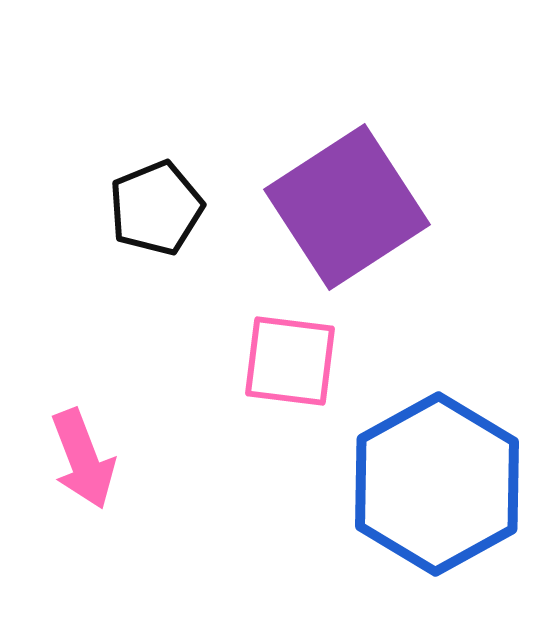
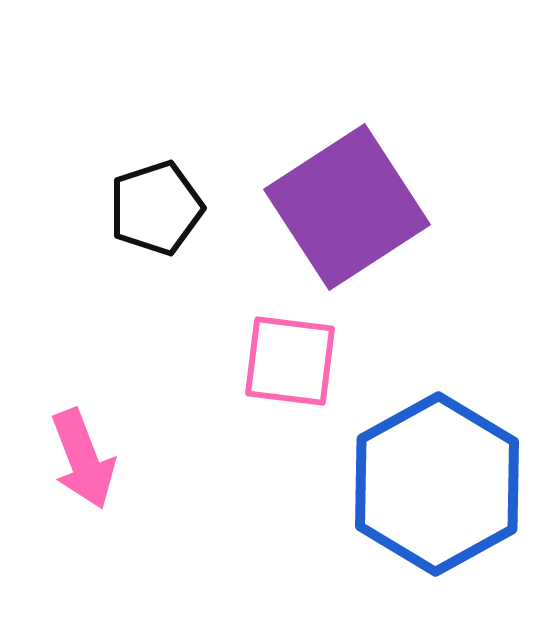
black pentagon: rotated 4 degrees clockwise
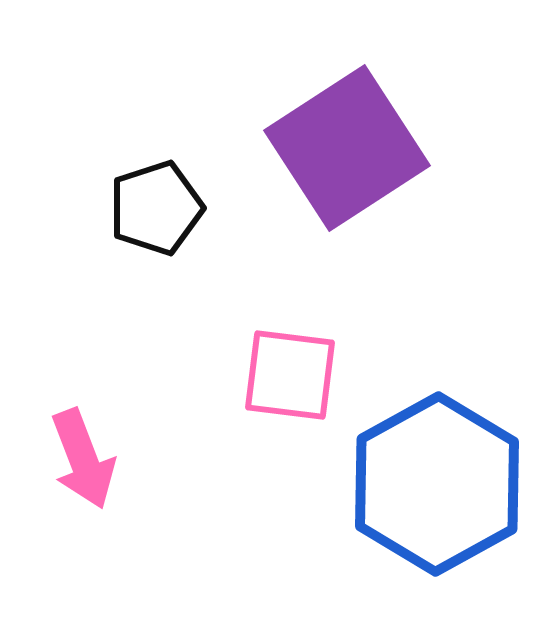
purple square: moved 59 px up
pink square: moved 14 px down
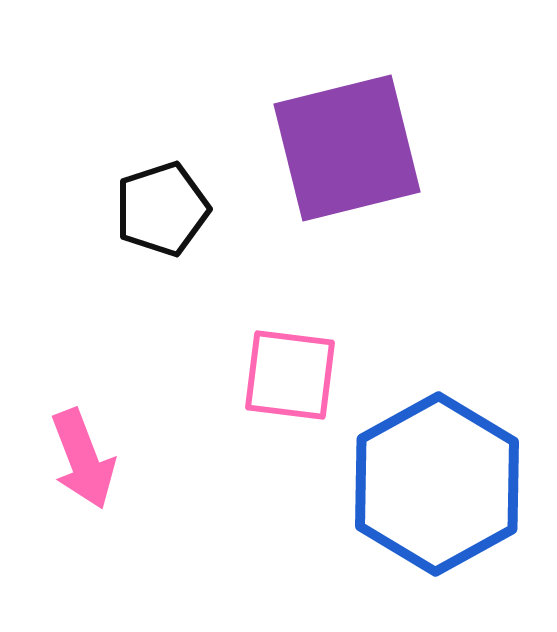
purple square: rotated 19 degrees clockwise
black pentagon: moved 6 px right, 1 px down
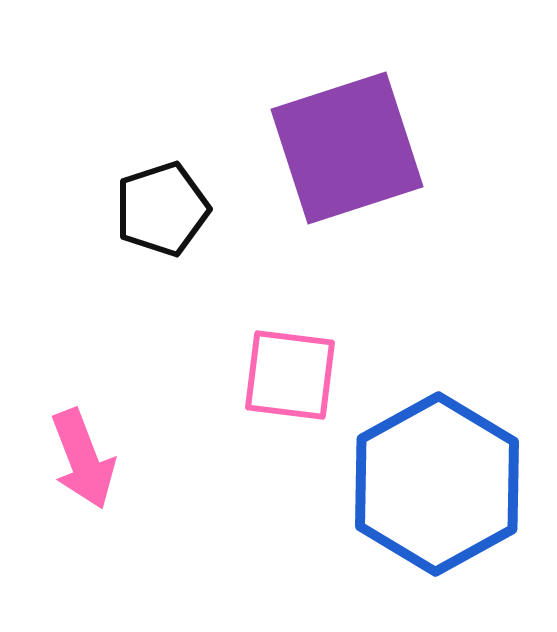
purple square: rotated 4 degrees counterclockwise
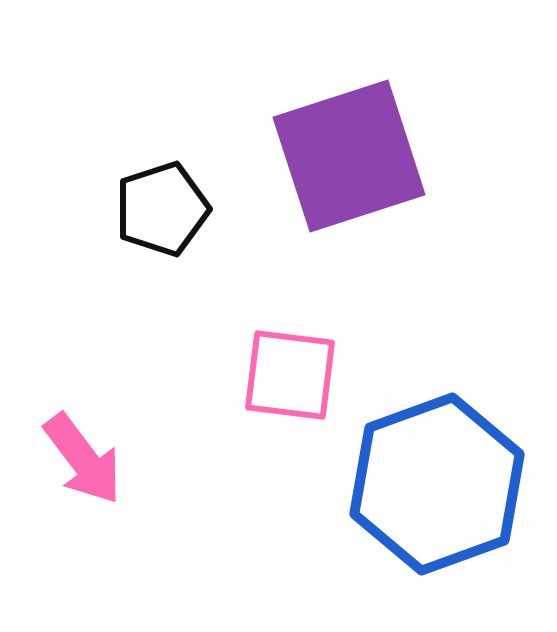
purple square: moved 2 px right, 8 px down
pink arrow: rotated 16 degrees counterclockwise
blue hexagon: rotated 9 degrees clockwise
